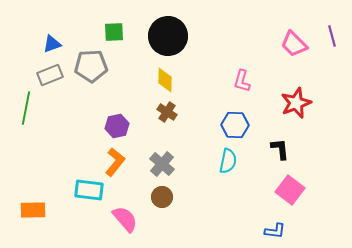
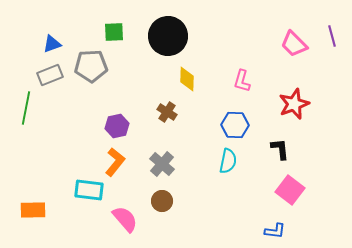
yellow diamond: moved 22 px right, 1 px up
red star: moved 2 px left, 1 px down
brown circle: moved 4 px down
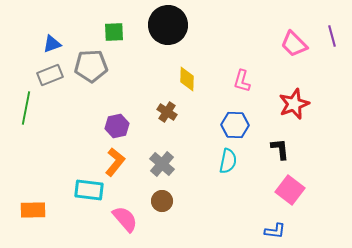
black circle: moved 11 px up
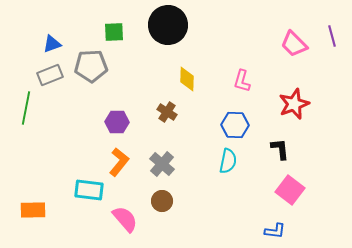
purple hexagon: moved 4 px up; rotated 15 degrees clockwise
orange L-shape: moved 4 px right
